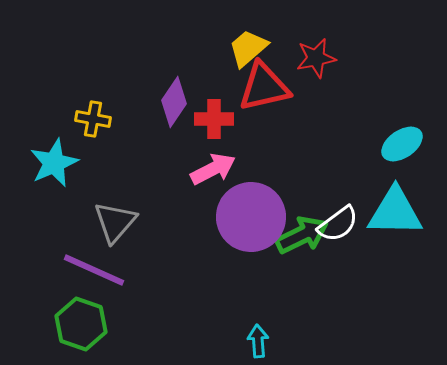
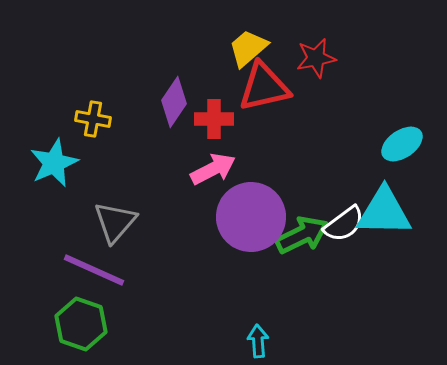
cyan triangle: moved 11 px left
white semicircle: moved 6 px right
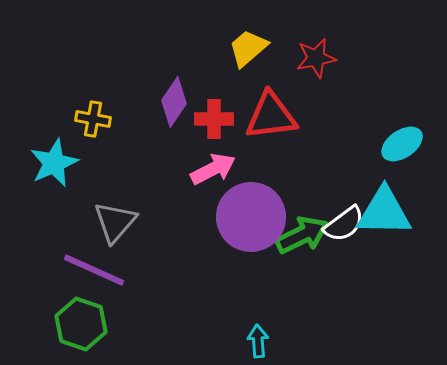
red triangle: moved 7 px right, 29 px down; rotated 6 degrees clockwise
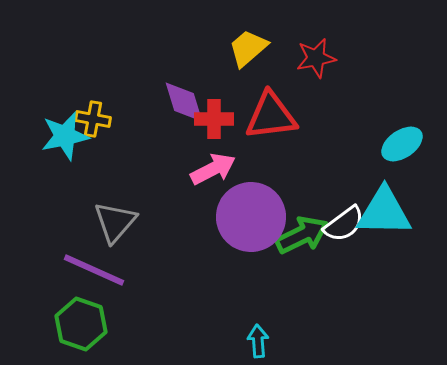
purple diamond: moved 10 px right; rotated 51 degrees counterclockwise
cyan star: moved 11 px right, 27 px up; rotated 12 degrees clockwise
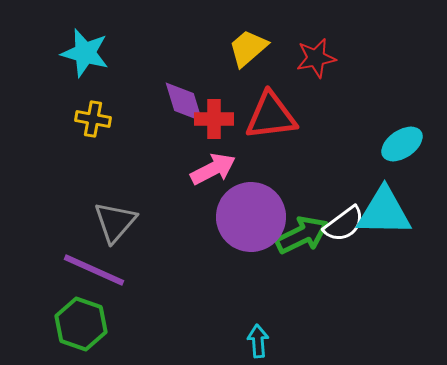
cyan star: moved 20 px right, 83 px up; rotated 27 degrees clockwise
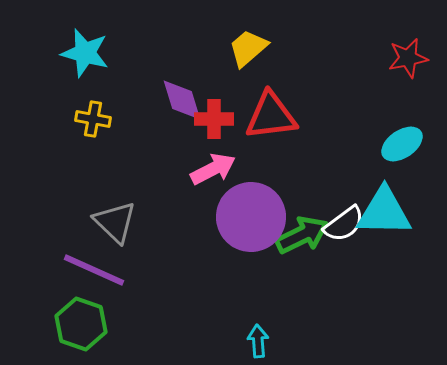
red star: moved 92 px right
purple diamond: moved 2 px left, 2 px up
gray triangle: rotated 27 degrees counterclockwise
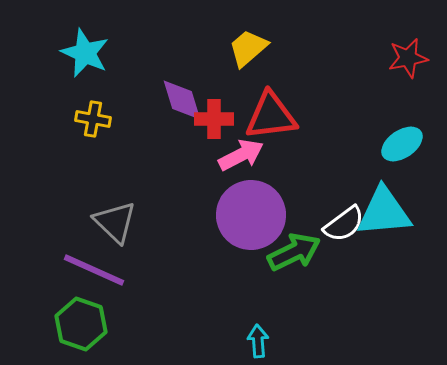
cyan star: rotated 9 degrees clockwise
pink arrow: moved 28 px right, 14 px up
cyan triangle: rotated 6 degrees counterclockwise
purple circle: moved 2 px up
green arrow: moved 8 px left, 17 px down
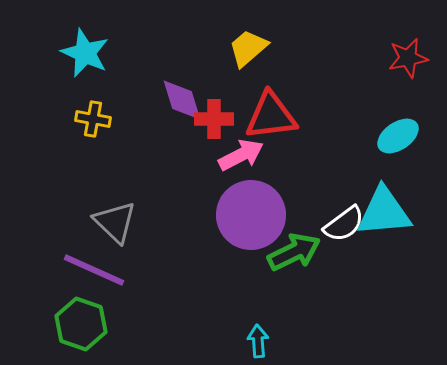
cyan ellipse: moved 4 px left, 8 px up
